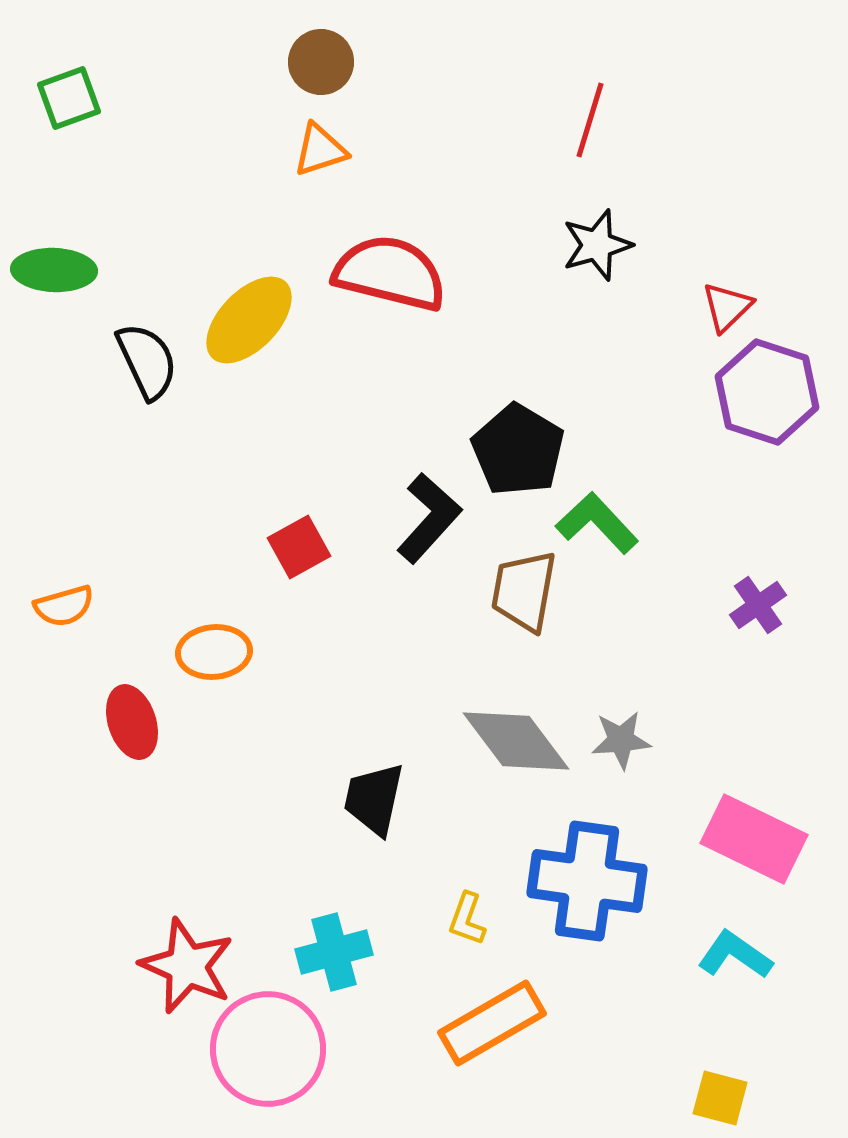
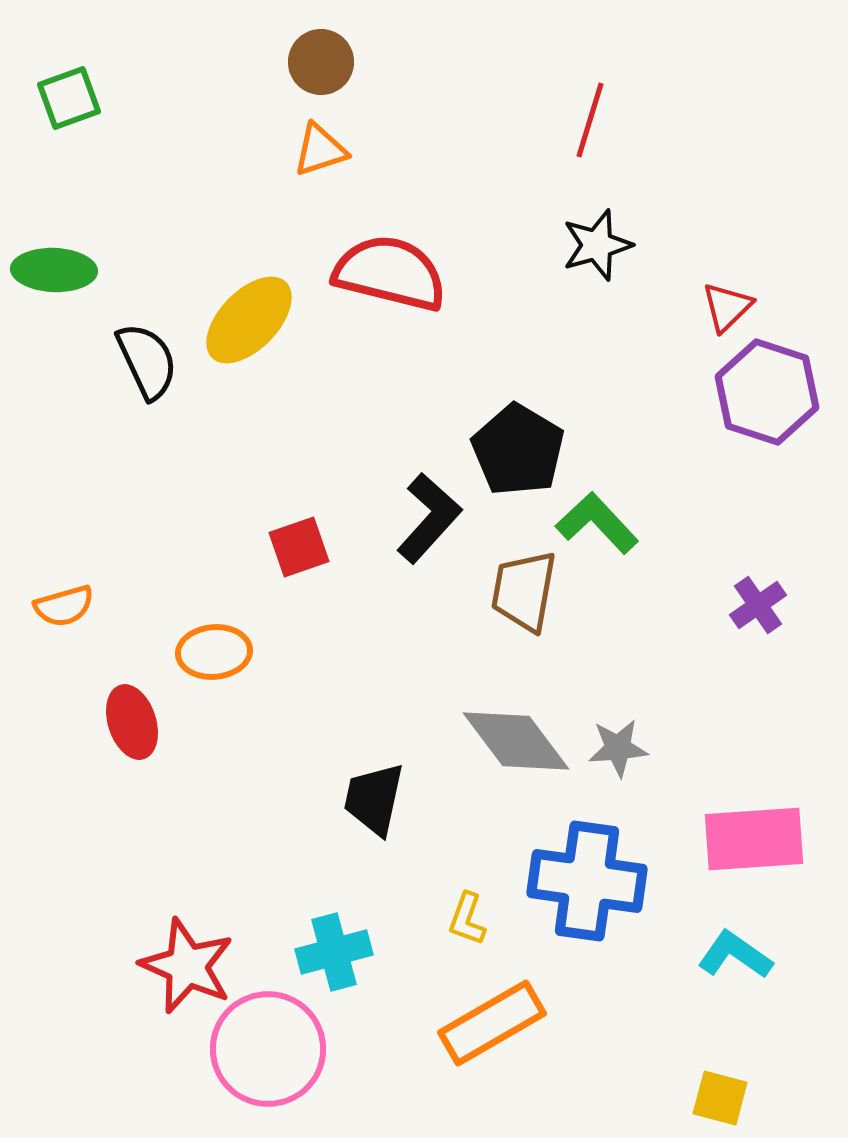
red square: rotated 10 degrees clockwise
gray star: moved 3 px left, 8 px down
pink rectangle: rotated 30 degrees counterclockwise
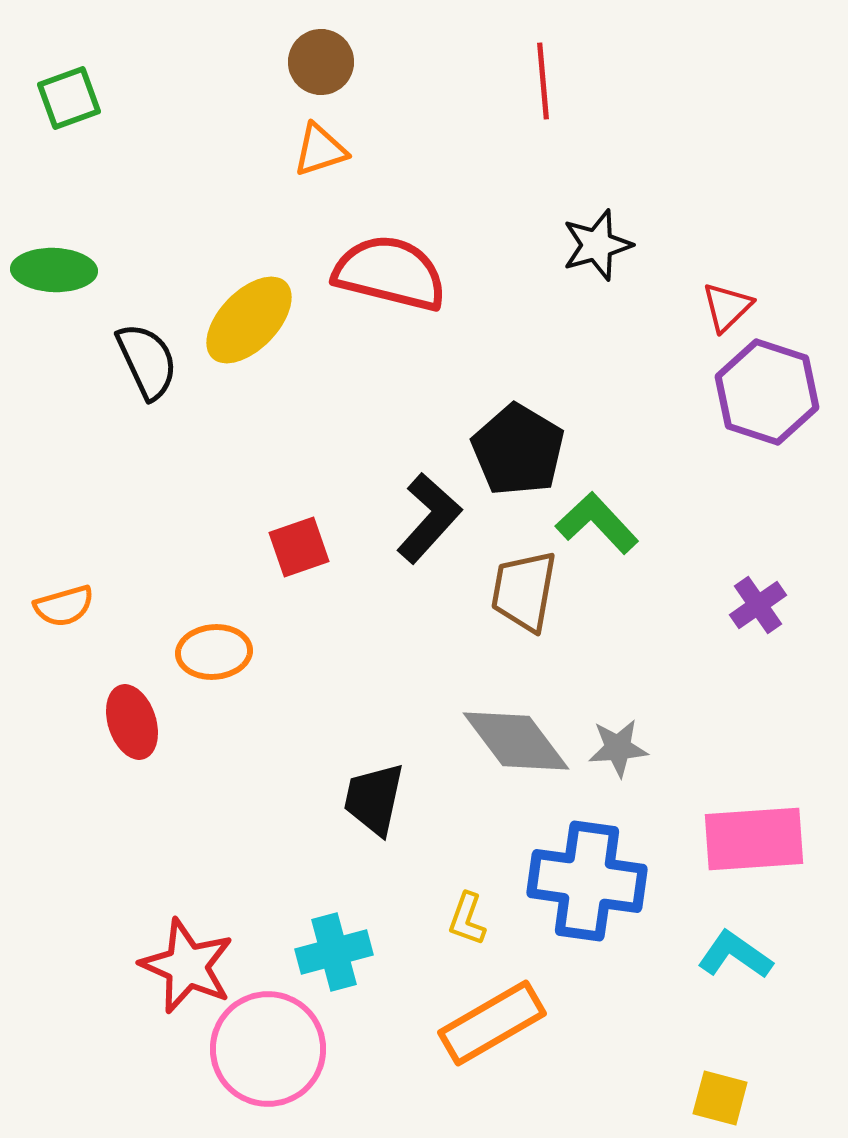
red line: moved 47 px left, 39 px up; rotated 22 degrees counterclockwise
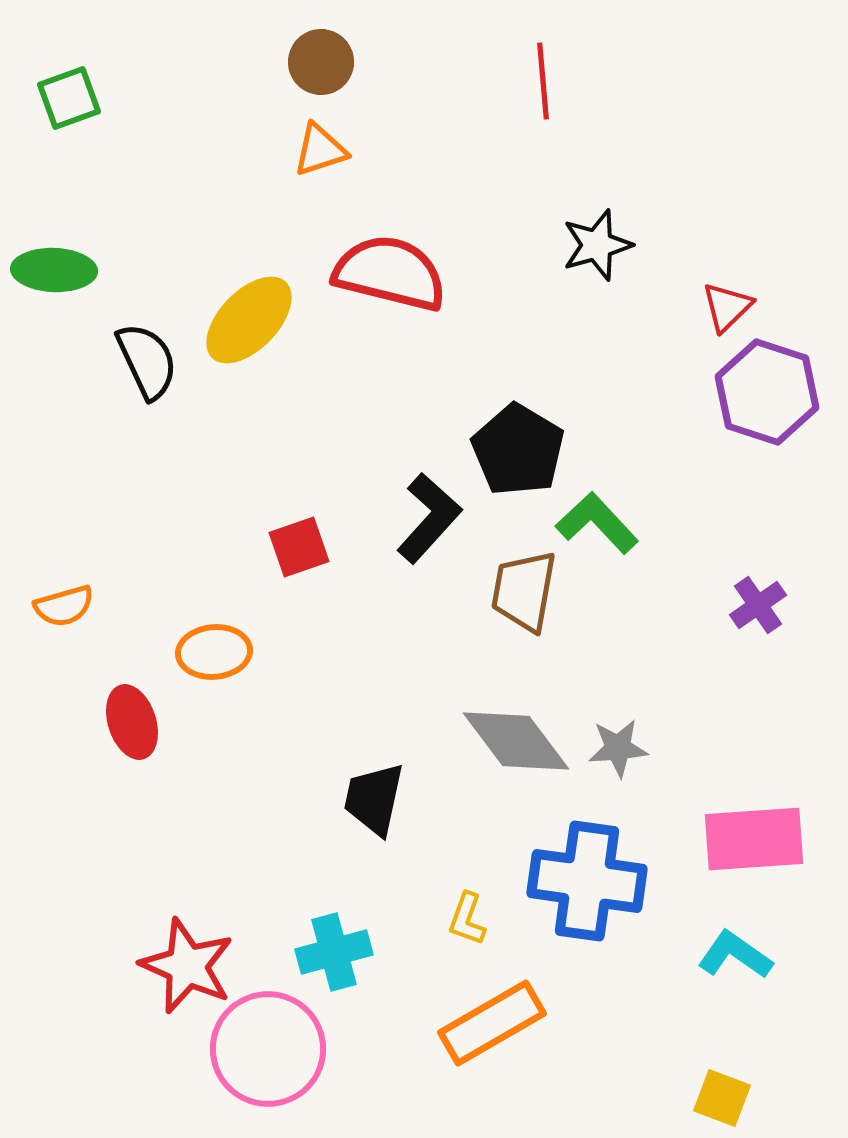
yellow square: moved 2 px right; rotated 6 degrees clockwise
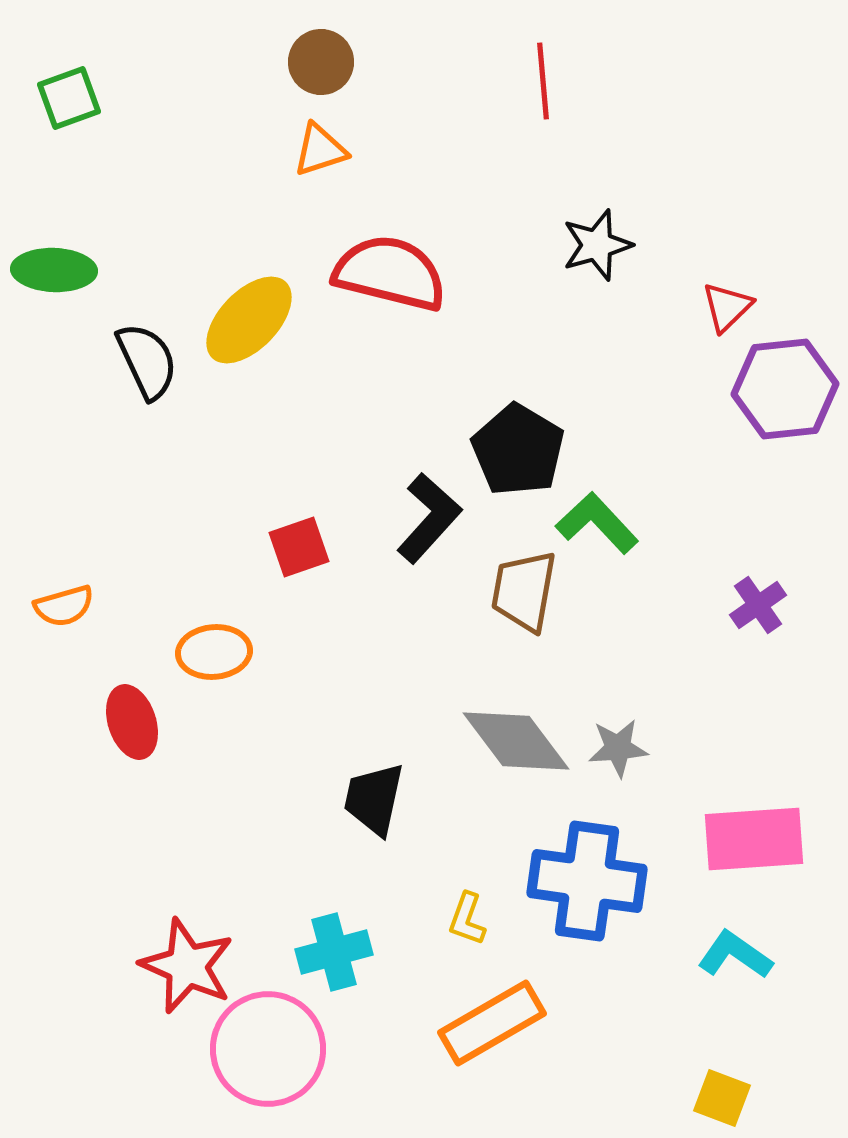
purple hexagon: moved 18 px right, 3 px up; rotated 24 degrees counterclockwise
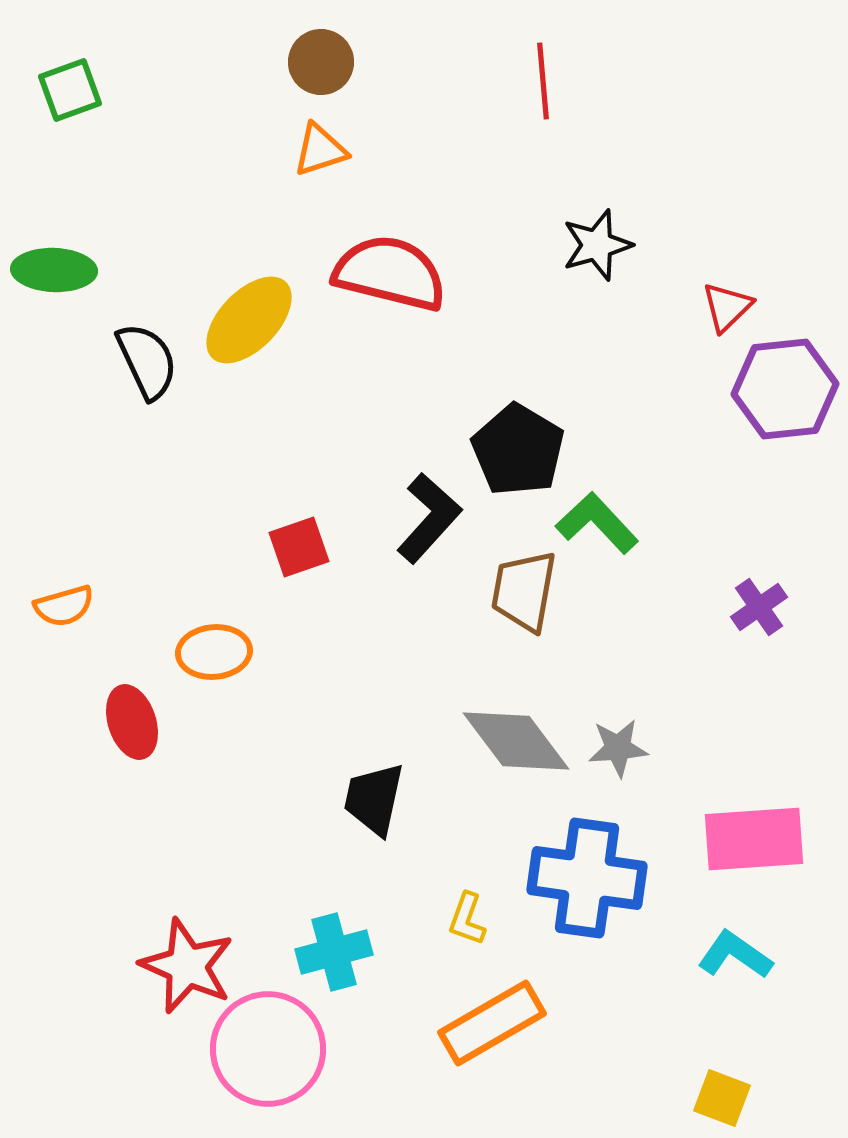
green square: moved 1 px right, 8 px up
purple cross: moved 1 px right, 2 px down
blue cross: moved 3 px up
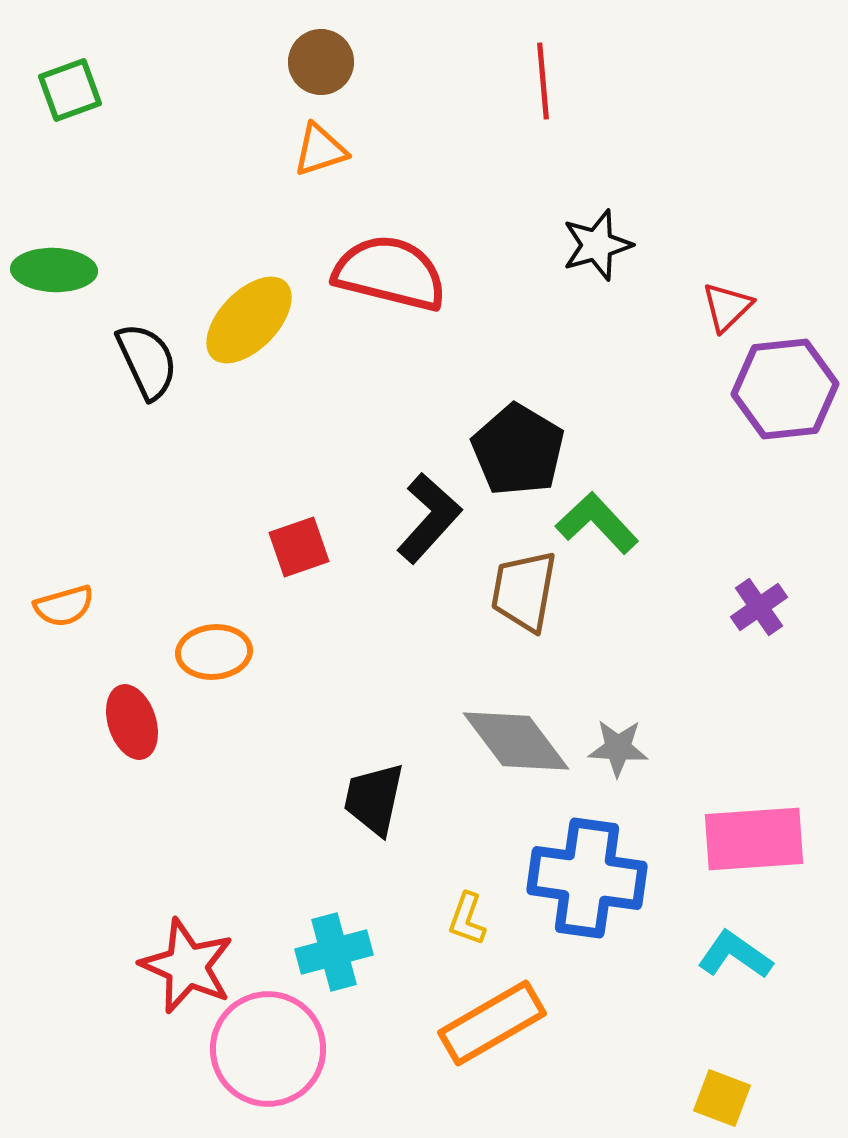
gray star: rotated 8 degrees clockwise
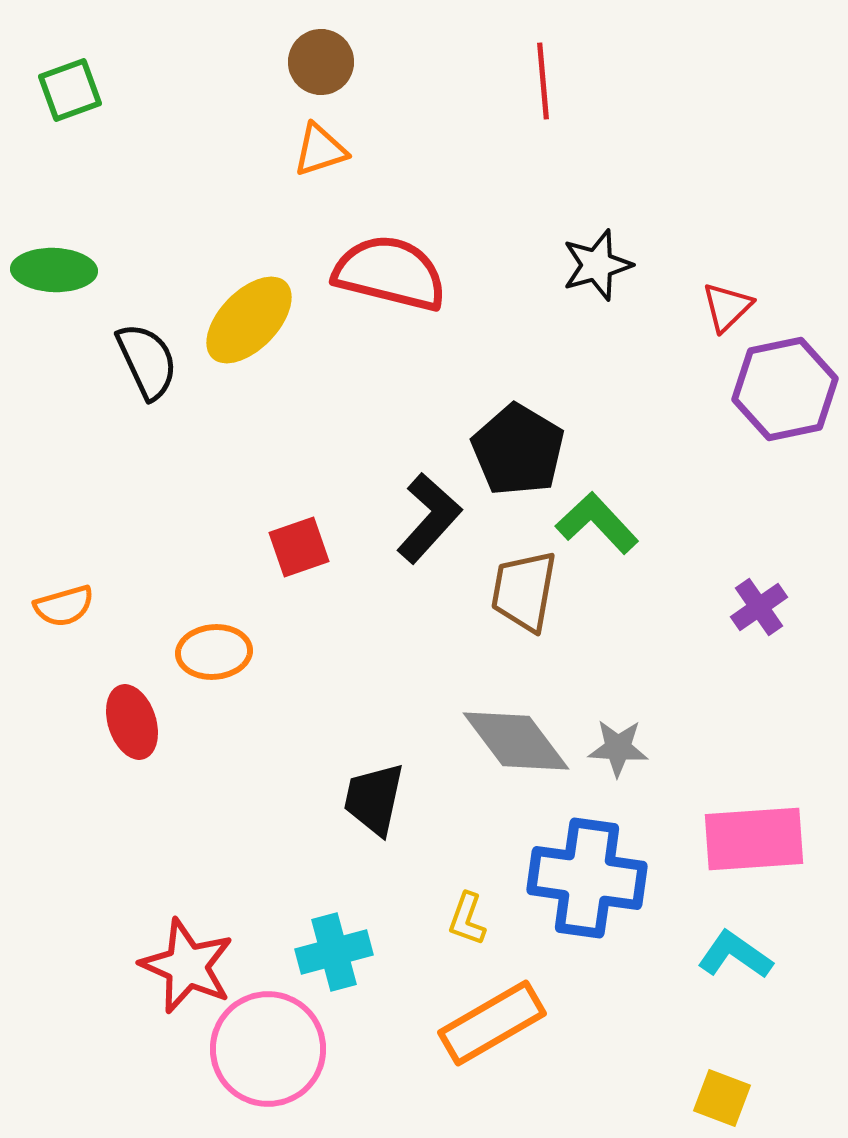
black star: moved 20 px down
purple hexagon: rotated 6 degrees counterclockwise
